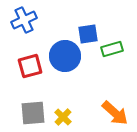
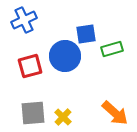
blue square: moved 2 px left
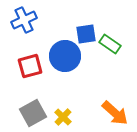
green rectangle: moved 2 px left, 5 px up; rotated 50 degrees clockwise
gray square: rotated 24 degrees counterclockwise
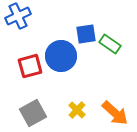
blue cross: moved 6 px left, 4 px up
blue circle: moved 4 px left
yellow cross: moved 14 px right, 7 px up
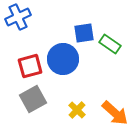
blue cross: moved 1 px down
blue square: moved 2 px left, 1 px up
blue circle: moved 2 px right, 3 px down
gray square: moved 14 px up
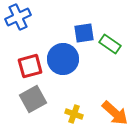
yellow cross: moved 3 px left, 4 px down; rotated 24 degrees counterclockwise
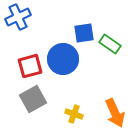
orange arrow: rotated 24 degrees clockwise
